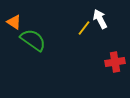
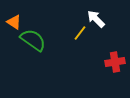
white arrow: moved 4 px left; rotated 18 degrees counterclockwise
yellow line: moved 4 px left, 5 px down
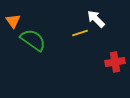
orange triangle: moved 1 px left, 1 px up; rotated 21 degrees clockwise
yellow line: rotated 35 degrees clockwise
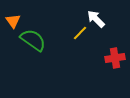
yellow line: rotated 28 degrees counterclockwise
red cross: moved 4 px up
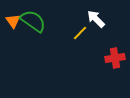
green semicircle: moved 19 px up
